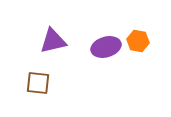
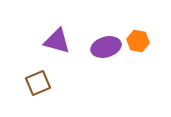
purple triangle: moved 4 px right; rotated 28 degrees clockwise
brown square: rotated 30 degrees counterclockwise
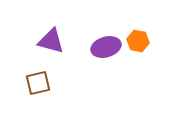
purple triangle: moved 6 px left
brown square: rotated 10 degrees clockwise
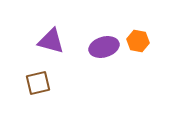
purple ellipse: moved 2 px left
